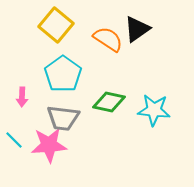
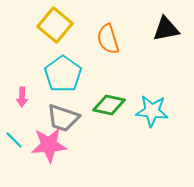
yellow square: moved 1 px left
black triangle: moved 29 px right; rotated 24 degrees clockwise
orange semicircle: rotated 140 degrees counterclockwise
green diamond: moved 3 px down
cyan star: moved 2 px left, 1 px down
gray trapezoid: rotated 12 degrees clockwise
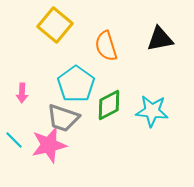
black triangle: moved 6 px left, 10 px down
orange semicircle: moved 2 px left, 7 px down
cyan pentagon: moved 13 px right, 10 px down
pink arrow: moved 4 px up
green diamond: rotated 40 degrees counterclockwise
pink star: rotated 9 degrees counterclockwise
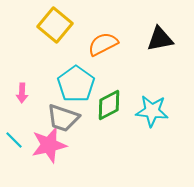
orange semicircle: moved 3 px left, 2 px up; rotated 80 degrees clockwise
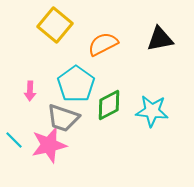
pink arrow: moved 8 px right, 2 px up
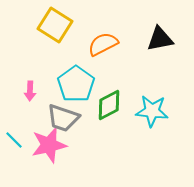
yellow square: rotated 8 degrees counterclockwise
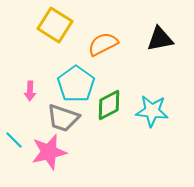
pink star: moved 7 px down
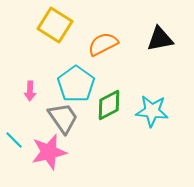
gray trapezoid: rotated 144 degrees counterclockwise
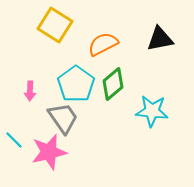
green diamond: moved 4 px right, 21 px up; rotated 12 degrees counterclockwise
